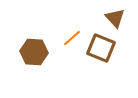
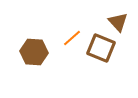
brown triangle: moved 3 px right, 4 px down
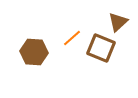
brown triangle: rotated 30 degrees clockwise
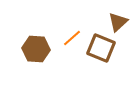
brown hexagon: moved 2 px right, 3 px up
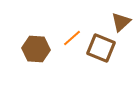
brown triangle: moved 3 px right
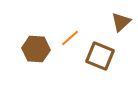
orange line: moved 2 px left
brown square: moved 1 px left, 8 px down
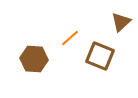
brown hexagon: moved 2 px left, 10 px down
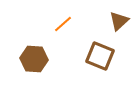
brown triangle: moved 2 px left, 1 px up
orange line: moved 7 px left, 14 px up
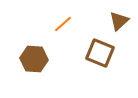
brown square: moved 3 px up
